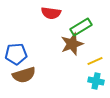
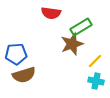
yellow line: rotated 21 degrees counterclockwise
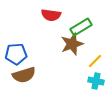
red semicircle: moved 2 px down
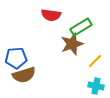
blue pentagon: moved 4 px down
cyan cross: moved 5 px down
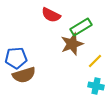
red semicircle: rotated 18 degrees clockwise
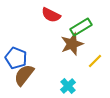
blue pentagon: rotated 25 degrees clockwise
brown semicircle: rotated 145 degrees clockwise
cyan cross: moved 28 px left; rotated 35 degrees clockwise
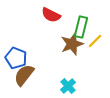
green rectangle: rotated 45 degrees counterclockwise
yellow line: moved 20 px up
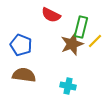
blue pentagon: moved 5 px right, 13 px up
brown semicircle: rotated 60 degrees clockwise
cyan cross: rotated 35 degrees counterclockwise
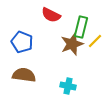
blue pentagon: moved 1 px right, 3 px up
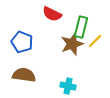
red semicircle: moved 1 px right, 1 px up
